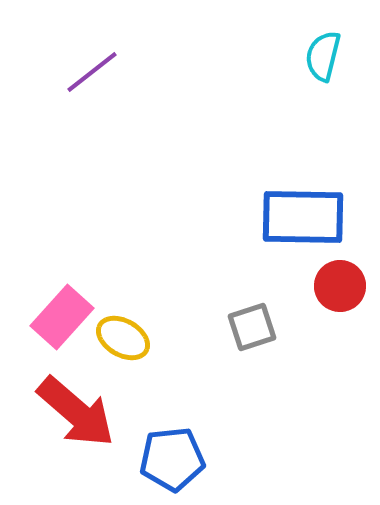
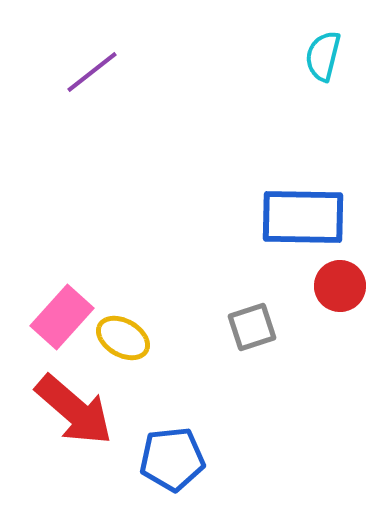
red arrow: moved 2 px left, 2 px up
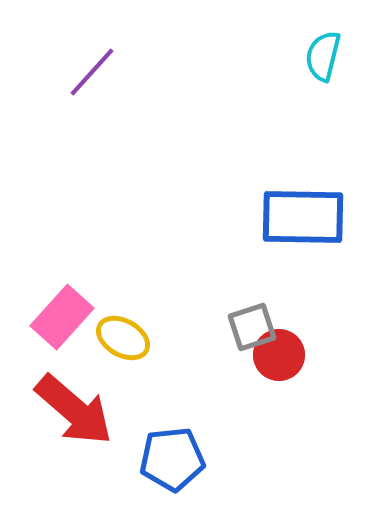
purple line: rotated 10 degrees counterclockwise
red circle: moved 61 px left, 69 px down
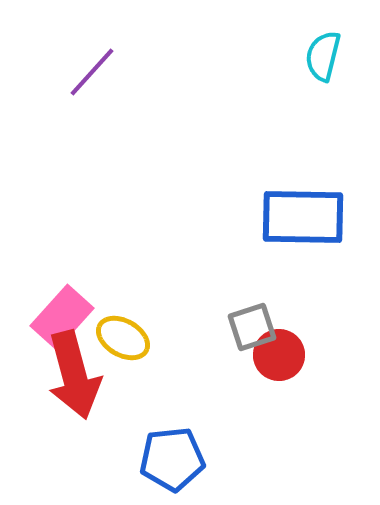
red arrow: moved 35 px up; rotated 34 degrees clockwise
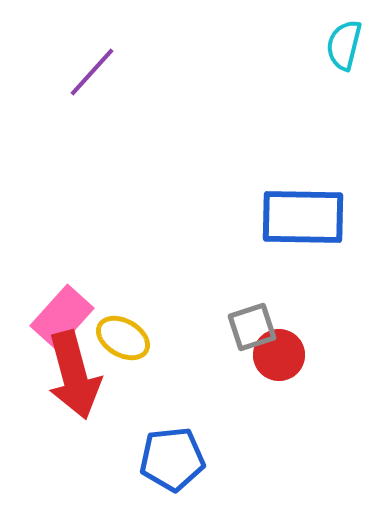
cyan semicircle: moved 21 px right, 11 px up
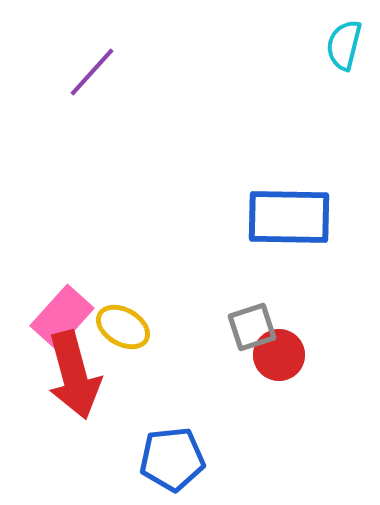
blue rectangle: moved 14 px left
yellow ellipse: moved 11 px up
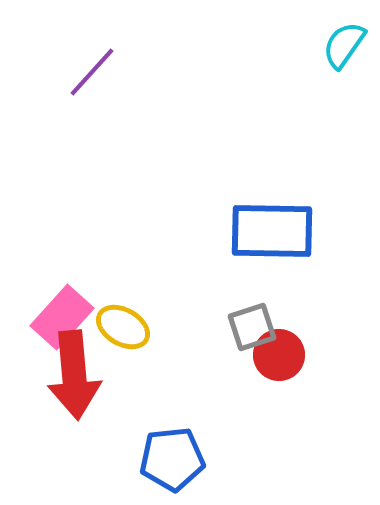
cyan semicircle: rotated 21 degrees clockwise
blue rectangle: moved 17 px left, 14 px down
red arrow: rotated 10 degrees clockwise
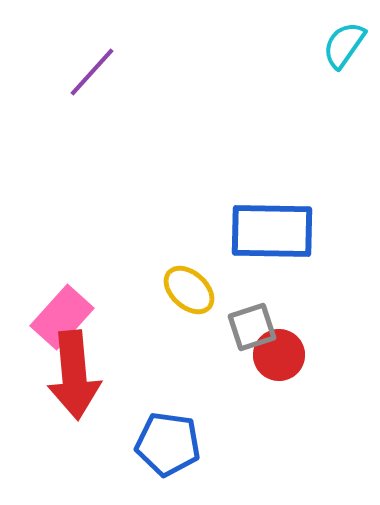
yellow ellipse: moved 66 px right, 37 px up; rotated 12 degrees clockwise
blue pentagon: moved 4 px left, 15 px up; rotated 14 degrees clockwise
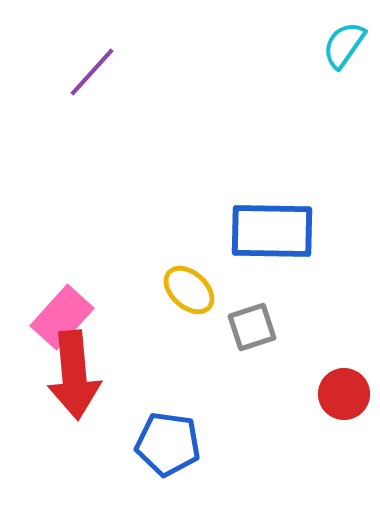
red circle: moved 65 px right, 39 px down
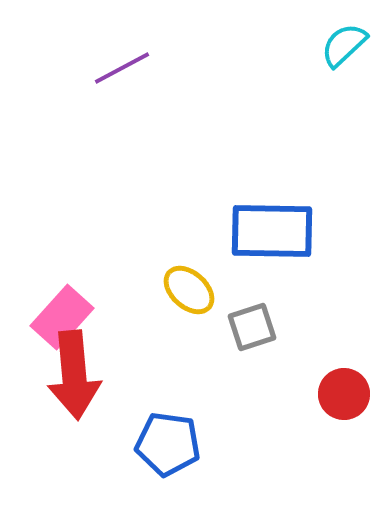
cyan semicircle: rotated 12 degrees clockwise
purple line: moved 30 px right, 4 px up; rotated 20 degrees clockwise
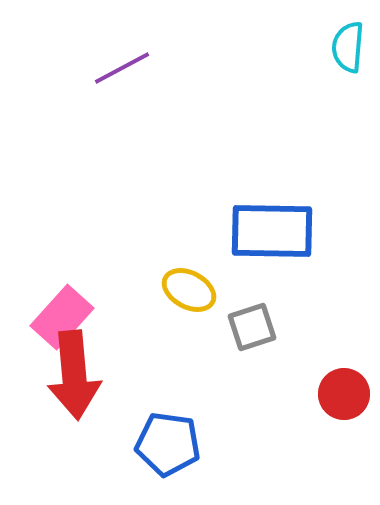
cyan semicircle: moved 4 px right, 2 px down; rotated 42 degrees counterclockwise
yellow ellipse: rotated 14 degrees counterclockwise
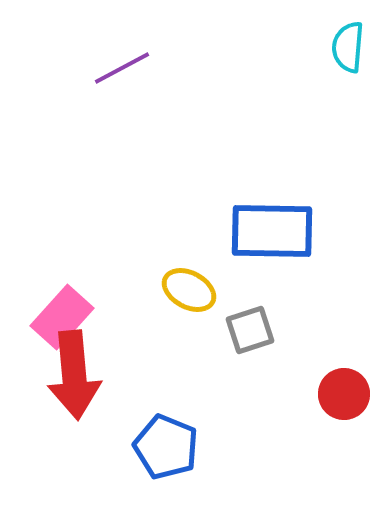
gray square: moved 2 px left, 3 px down
blue pentagon: moved 2 px left, 3 px down; rotated 14 degrees clockwise
